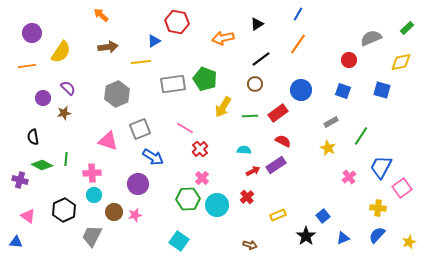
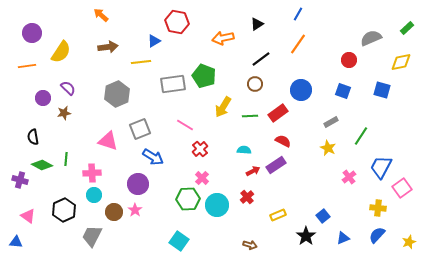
green pentagon at (205, 79): moved 1 px left, 3 px up
pink line at (185, 128): moved 3 px up
pink star at (135, 215): moved 5 px up; rotated 24 degrees counterclockwise
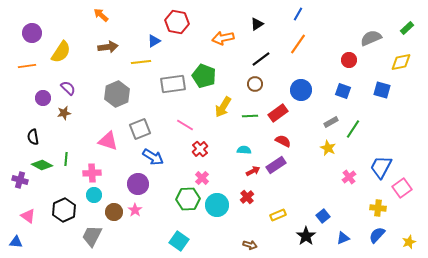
green line at (361, 136): moved 8 px left, 7 px up
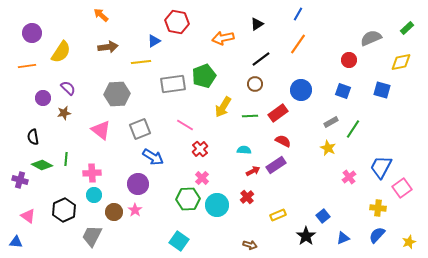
green pentagon at (204, 76): rotated 30 degrees clockwise
gray hexagon at (117, 94): rotated 20 degrees clockwise
pink triangle at (108, 141): moved 7 px left, 11 px up; rotated 20 degrees clockwise
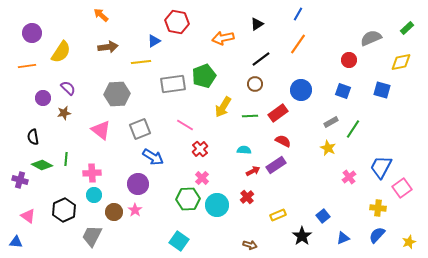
black star at (306, 236): moved 4 px left
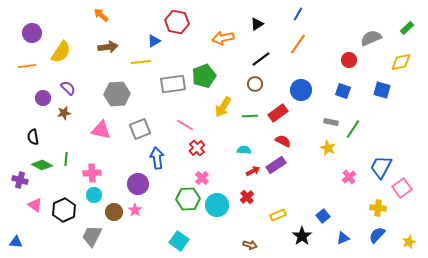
gray rectangle at (331, 122): rotated 40 degrees clockwise
pink triangle at (101, 130): rotated 25 degrees counterclockwise
red cross at (200, 149): moved 3 px left, 1 px up
blue arrow at (153, 157): moved 4 px right, 1 px down; rotated 130 degrees counterclockwise
pink triangle at (28, 216): moved 7 px right, 11 px up
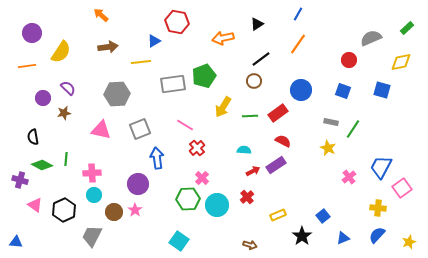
brown circle at (255, 84): moved 1 px left, 3 px up
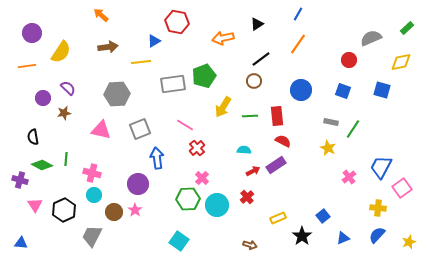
red rectangle at (278, 113): moved 1 px left, 3 px down; rotated 60 degrees counterclockwise
pink cross at (92, 173): rotated 18 degrees clockwise
pink triangle at (35, 205): rotated 21 degrees clockwise
yellow rectangle at (278, 215): moved 3 px down
blue triangle at (16, 242): moved 5 px right, 1 px down
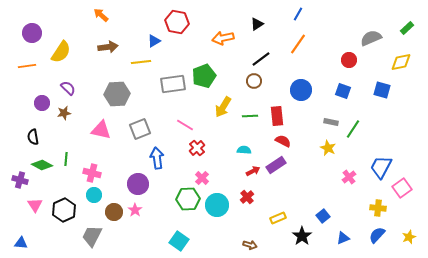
purple circle at (43, 98): moved 1 px left, 5 px down
yellow star at (409, 242): moved 5 px up
